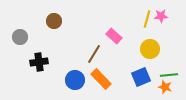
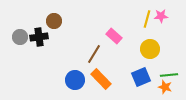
black cross: moved 25 px up
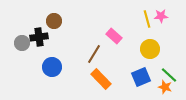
yellow line: rotated 30 degrees counterclockwise
gray circle: moved 2 px right, 6 px down
green line: rotated 48 degrees clockwise
blue circle: moved 23 px left, 13 px up
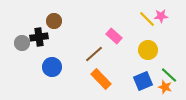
yellow line: rotated 30 degrees counterclockwise
yellow circle: moved 2 px left, 1 px down
brown line: rotated 18 degrees clockwise
blue square: moved 2 px right, 4 px down
